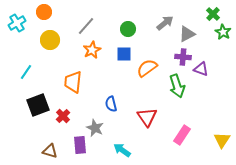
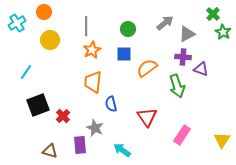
gray line: rotated 42 degrees counterclockwise
orange trapezoid: moved 20 px right
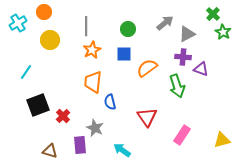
cyan cross: moved 1 px right
blue semicircle: moved 1 px left, 2 px up
yellow triangle: rotated 42 degrees clockwise
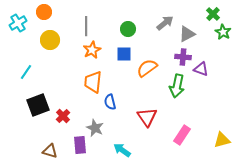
green arrow: rotated 30 degrees clockwise
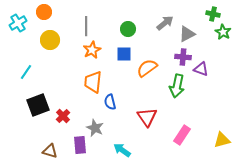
green cross: rotated 32 degrees counterclockwise
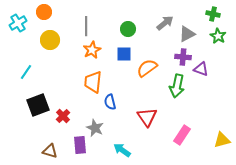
green star: moved 5 px left, 4 px down
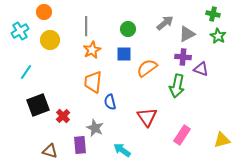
cyan cross: moved 2 px right, 8 px down
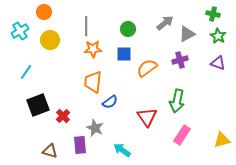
orange star: moved 1 px right, 1 px up; rotated 24 degrees clockwise
purple cross: moved 3 px left, 3 px down; rotated 21 degrees counterclockwise
purple triangle: moved 17 px right, 6 px up
green arrow: moved 15 px down
blue semicircle: rotated 112 degrees counterclockwise
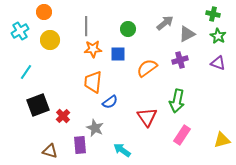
blue square: moved 6 px left
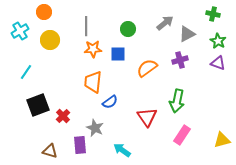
green star: moved 5 px down
